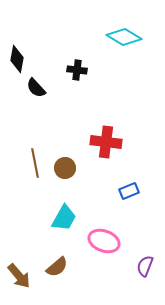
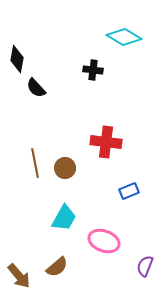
black cross: moved 16 px right
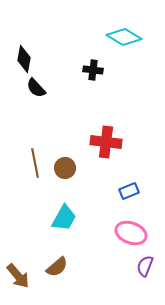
black diamond: moved 7 px right
pink ellipse: moved 27 px right, 8 px up
brown arrow: moved 1 px left
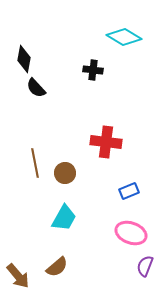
brown circle: moved 5 px down
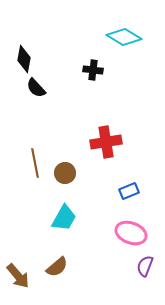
red cross: rotated 16 degrees counterclockwise
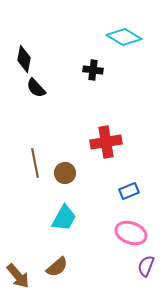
purple semicircle: moved 1 px right
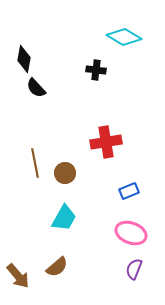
black cross: moved 3 px right
purple semicircle: moved 12 px left, 3 px down
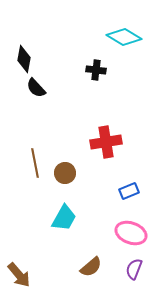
brown semicircle: moved 34 px right
brown arrow: moved 1 px right, 1 px up
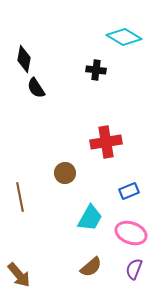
black semicircle: rotated 10 degrees clockwise
brown line: moved 15 px left, 34 px down
cyan trapezoid: moved 26 px right
